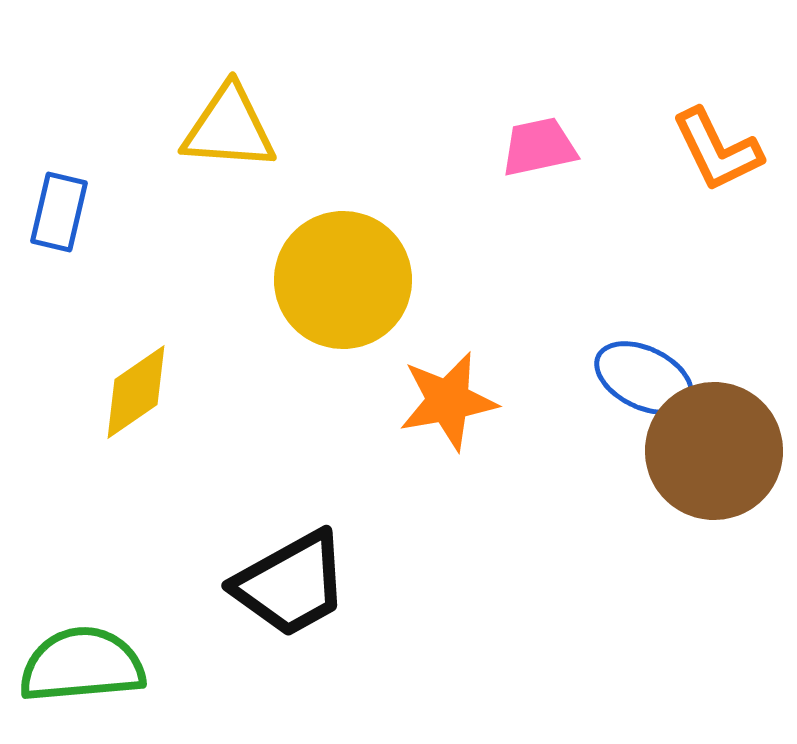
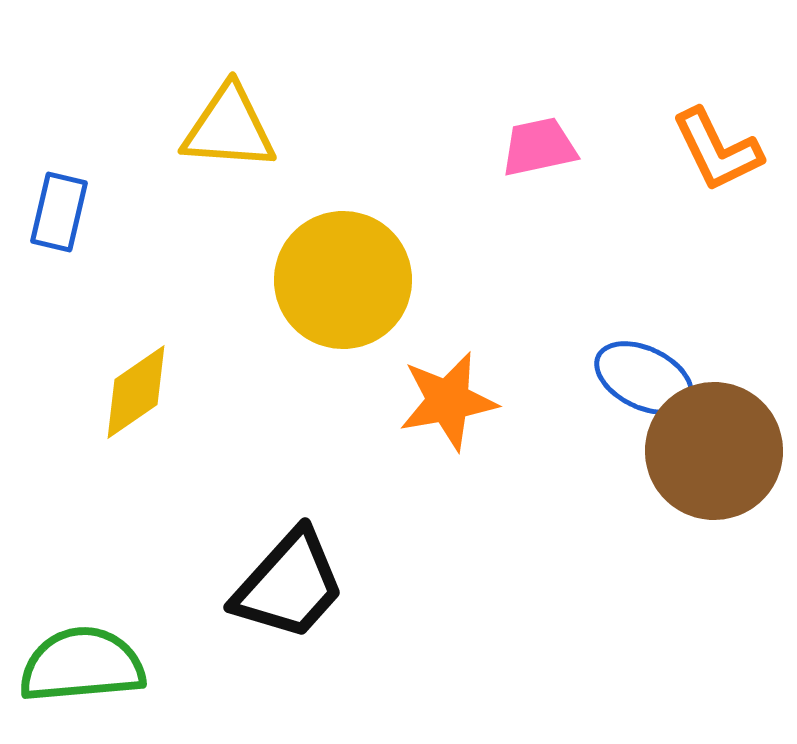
black trapezoid: moved 2 px left, 1 px down; rotated 19 degrees counterclockwise
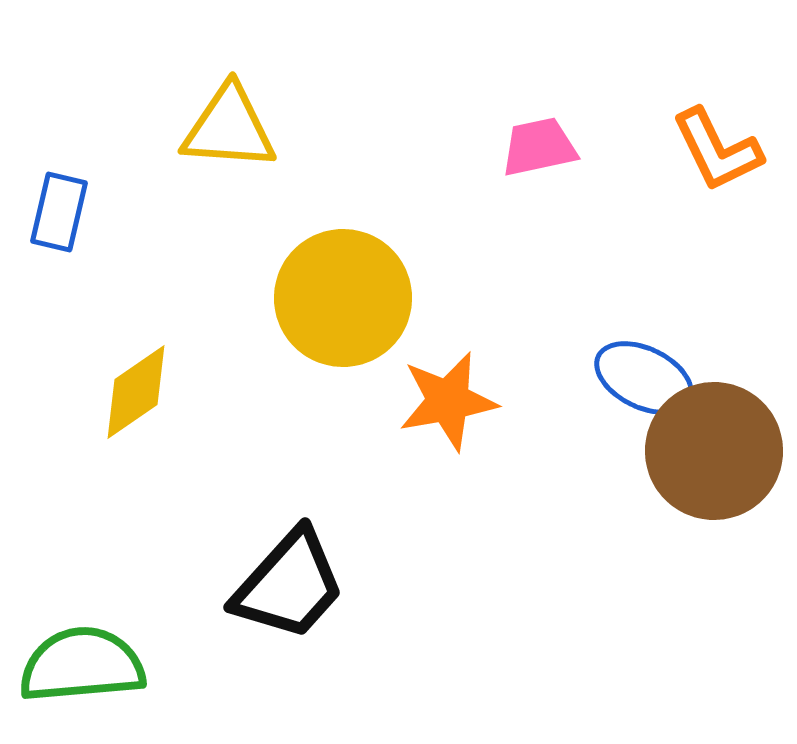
yellow circle: moved 18 px down
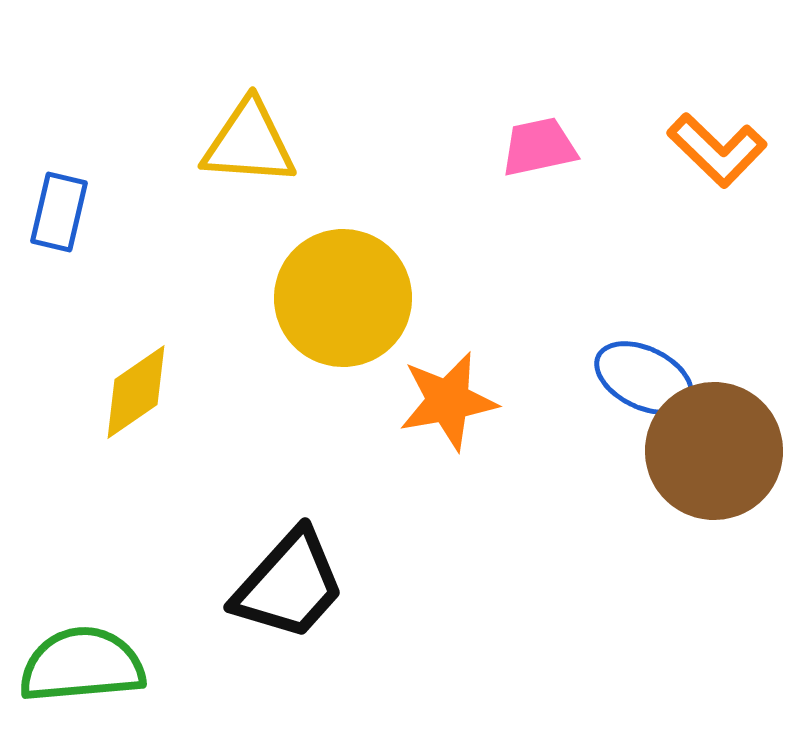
yellow triangle: moved 20 px right, 15 px down
orange L-shape: rotated 20 degrees counterclockwise
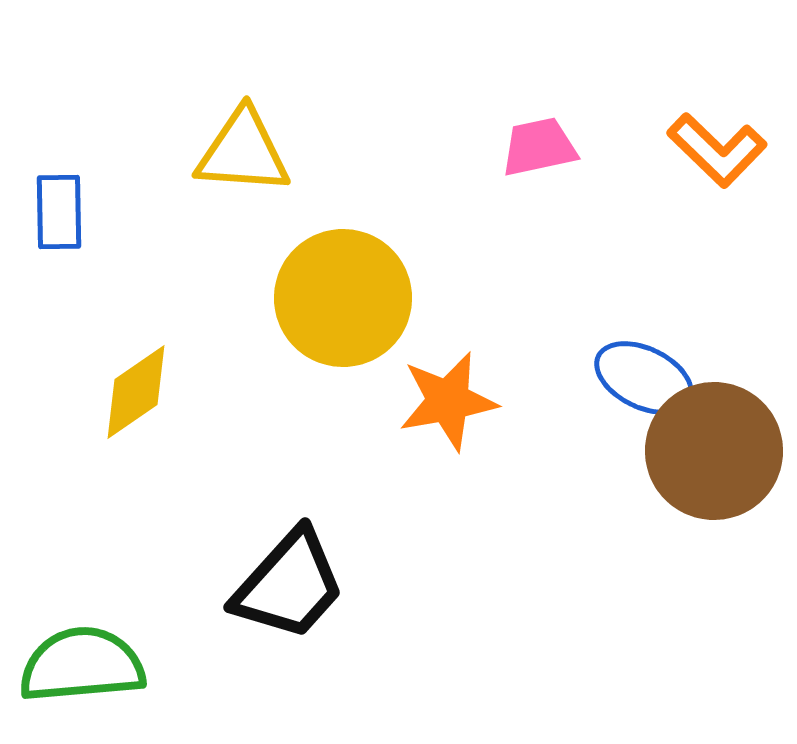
yellow triangle: moved 6 px left, 9 px down
blue rectangle: rotated 14 degrees counterclockwise
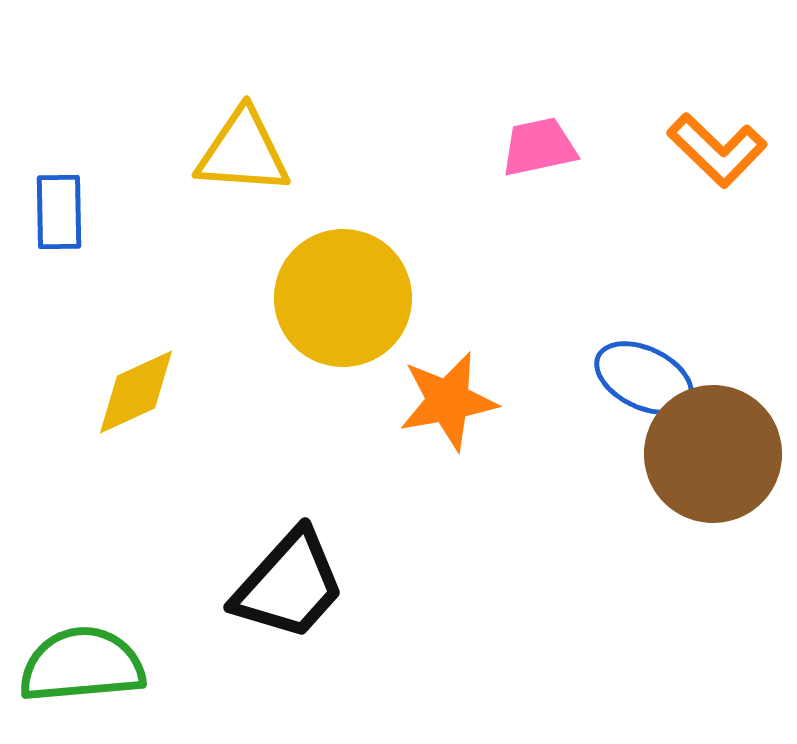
yellow diamond: rotated 10 degrees clockwise
brown circle: moved 1 px left, 3 px down
